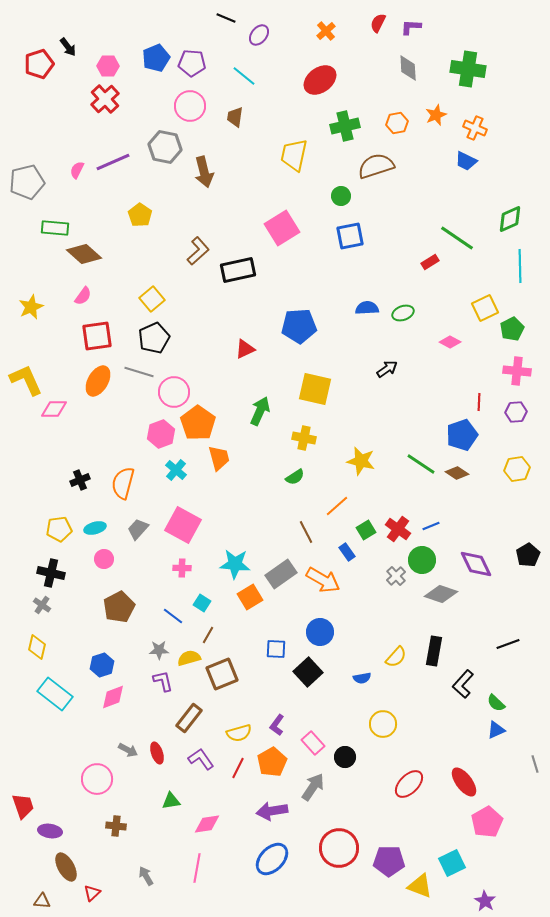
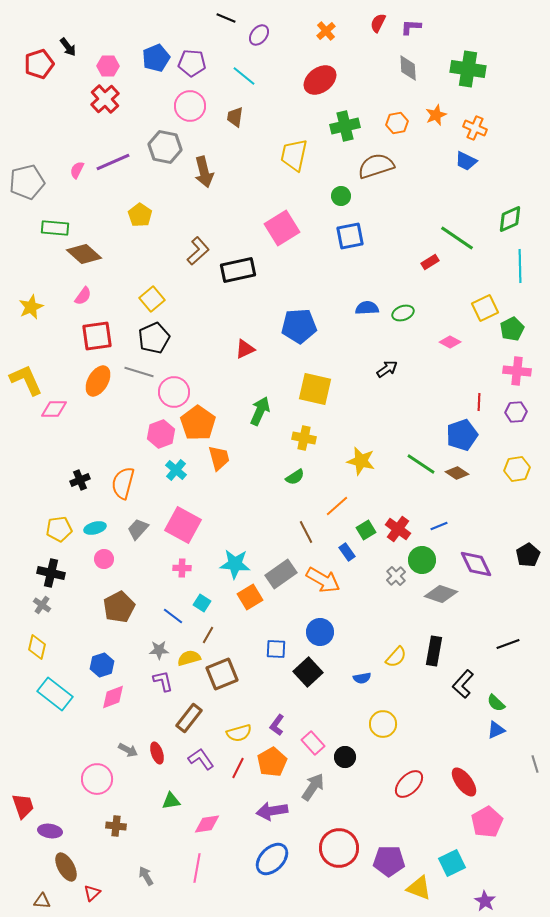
blue line at (431, 526): moved 8 px right
yellow triangle at (420, 886): moved 1 px left, 2 px down
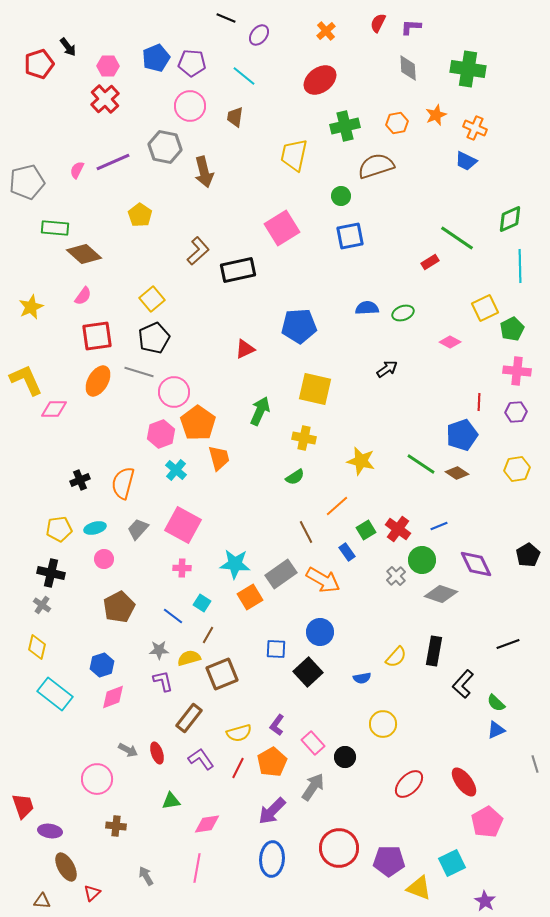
purple arrow at (272, 811): rotated 36 degrees counterclockwise
blue ellipse at (272, 859): rotated 40 degrees counterclockwise
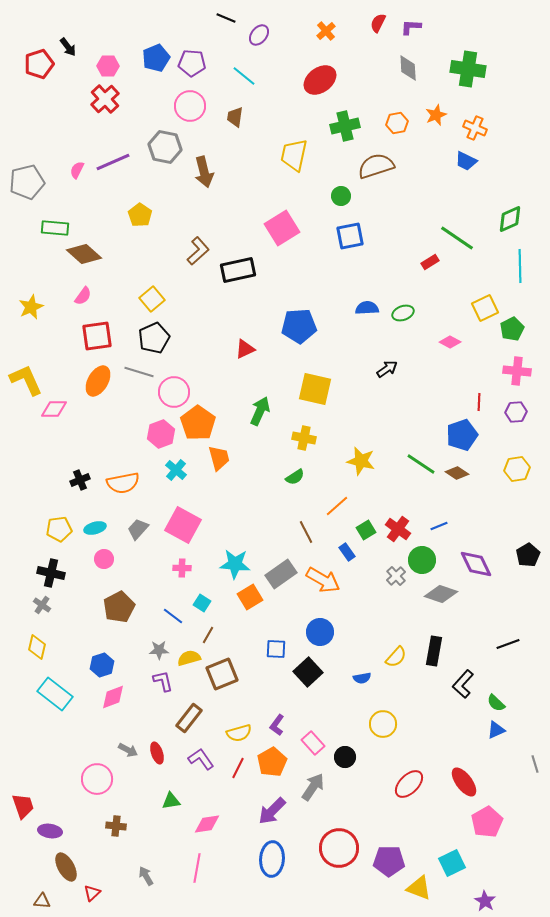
orange semicircle at (123, 483): rotated 116 degrees counterclockwise
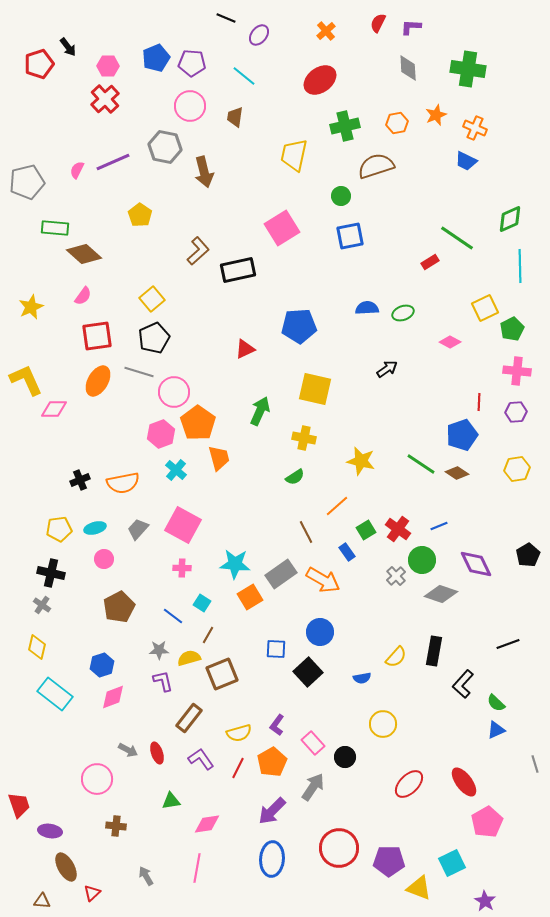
red trapezoid at (23, 806): moved 4 px left, 1 px up
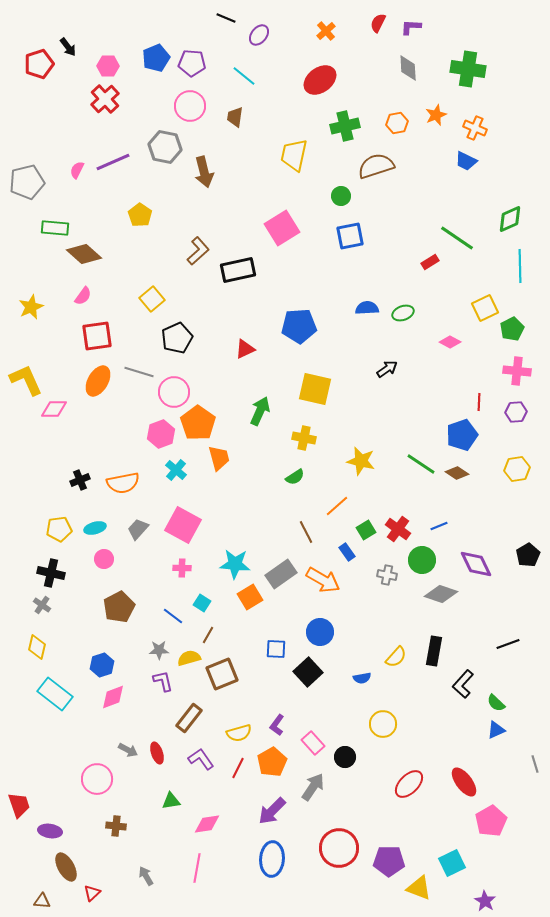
black pentagon at (154, 338): moved 23 px right
gray cross at (396, 576): moved 9 px left, 1 px up; rotated 36 degrees counterclockwise
pink pentagon at (487, 822): moved 4 px right, 1 px up
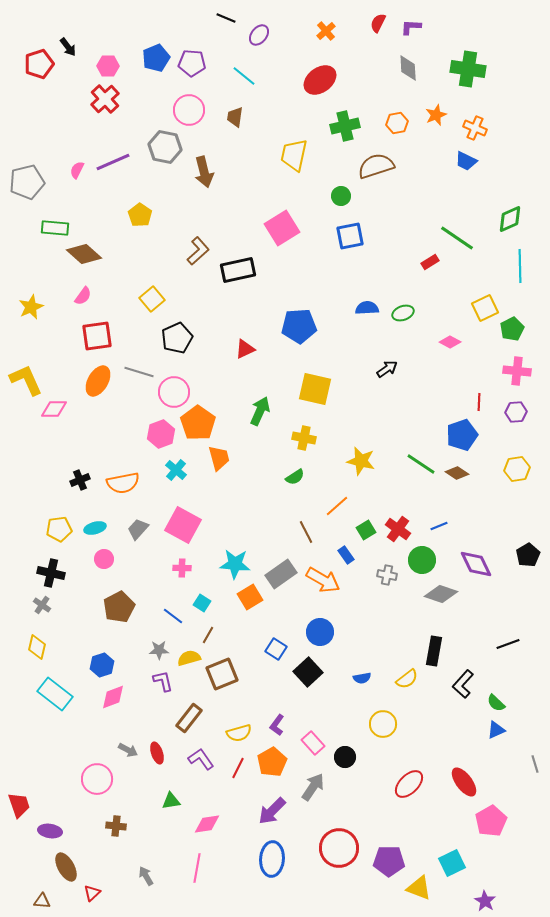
pink circle at (190, 106): moved 1 px left, 4 px down
blue rectangle at (347, 552): moved 1 px left, 3 px down
blue square at (276, 649): rotated 30 degrees clockwise
yellow semicircle at (396, 657): moved 11 px right, 22 px down; rotated 10 degrees clockwise
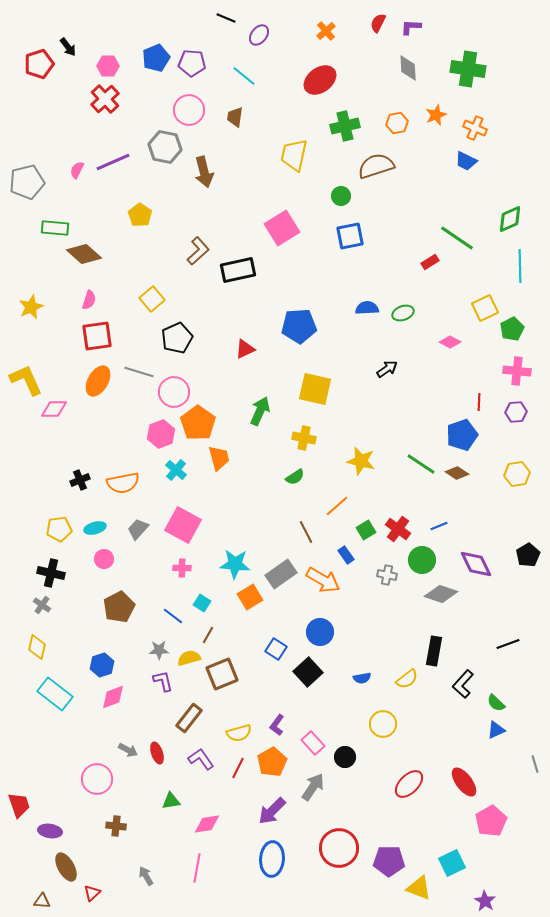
pink semicircle at (83, 296): moved 6 px right, 4 px down; rotated 18 degrees counterclockwise
yellow hexagon at (517, 469): moved 5 px down
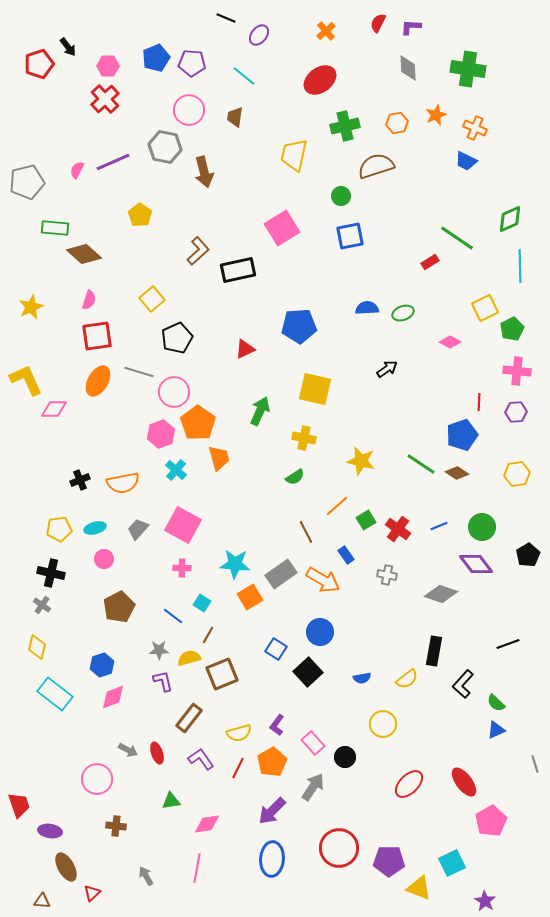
green square at (366, 530): moved 10 px up
green circle at (422, 560): moved 60 px right, 33 px up
purple diamond at (476, 564): rotated 12 degrees counterclockwise
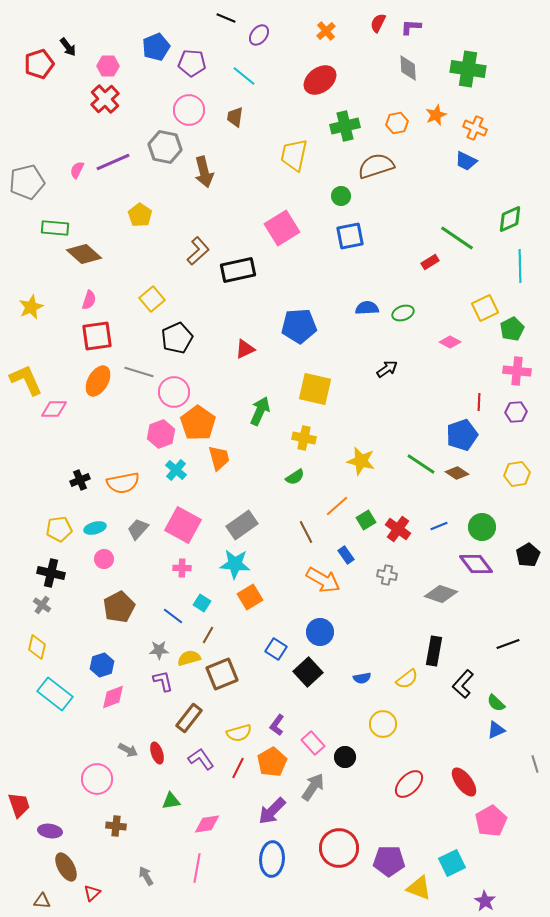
blue pentagon at (156, 58): moved 11 px up
gray rectangle at (281, 574): moved 39 px left, 49 px up
